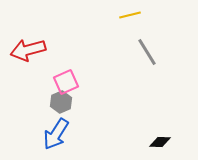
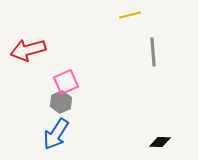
gray line: moved 6 px right; rotated 28 degrees clockwise
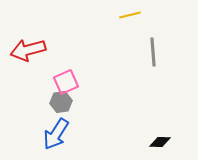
gray hexagon: rotated 15 degrees clockwise
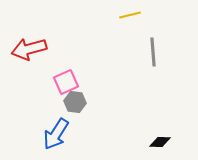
red arrow: moved 1 px right, 1 px up
gray hexagon: moved 14 px right; rotated 15 degrees clockwise
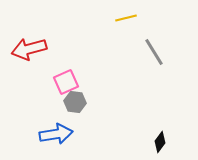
yellow line: moved 4 px left, 3 px down
gray line: moved 1 px right; rotated 28 degrees counterclockwise
blue arrow: rotated 132 degrees counterclockwise
black diamond: rotated 55 degrees counterclockwise
